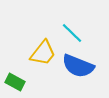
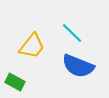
yellow trapezoid: moved 11 px left, 7 px up
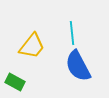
cyan line: rotated 40 degrees clockwise
blue semicircle: rotated 40 degrees clockwise
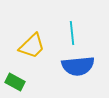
yellow trapezoid: rotated 8 degrees clockwise
blue semicircle: rotated 68 degrees counterclockwise
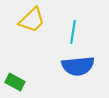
cyan line: moved 1 px right, 1 px up; rotated 15 degrees clockwise
yellow trapezoid: moved 26 px up
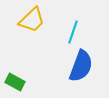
cyan line: rotated 10 degrees clockwise
blue semicircle: moved 3 px right; rotated 64 degrees counterclockwise
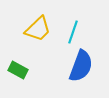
yellow trapezoid: moved 6 px right, 9 px down
green rectangle: moved 3 px right, 12 px up
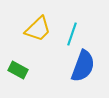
cyan line: moved 1 px left, 2 px down
blue semicircle: moved 2 px right
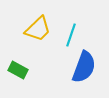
cyan line: moved 1 px left, 1 px down
blue semicircle: moved 1 px right, 1 px down
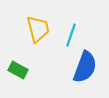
yellow trapezoid: rotated 60 degrees counterclockwise
blue semicircle: moved 1 px right
